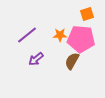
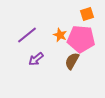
orange star: rotated 24 degrees clockwise
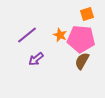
brown semicircle: moved 10 px right
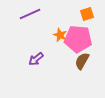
purple line: moved 3 px right, 21 px up; rotated 15 degrees clockwise
pink pentagon: moved 3 px left
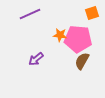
orange square: moved 5 px right, 1 px up
orange star: rotated 16 degrees counterclockwise
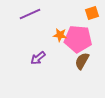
purple arrow: moved 2 px right, 1 px up
